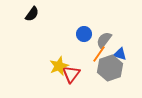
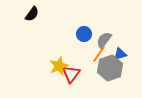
blue triangle: rotated 32 degrees counterclockwise
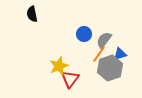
black semicircle: rotated 133 degrees clockwise
red triangle: moved 1 px left, 5 px down
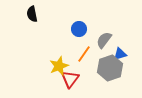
blue circle: moved 5 px left, 5 px up
orange line: moved 15 px left
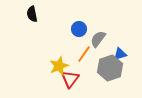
gray semicircle: moved 6 px left, 1 px up
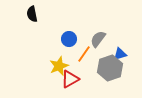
blue circle: moved 10 px left, 10 px down
red triangle: rotated 24 degrees clockwise
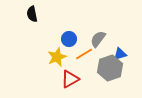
orange line: rotated 24 degrees clockwise
yellow star: moved 2 px left, 9 px up
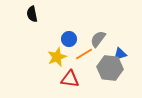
gray hexagon: rotated 25 degrees clockwise
red triangle: rotated 36 degrees clockwise
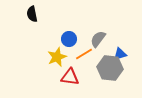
red triangle: moved 2 px up
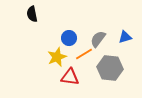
blue circle: moved 1 px up
blue triangle: moved 5 px right, 17 px up
